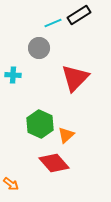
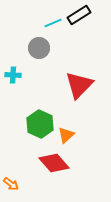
red triangle: moved 4 px right, 7 px down
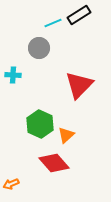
orange arrow: rotated 119 degrees clockwise
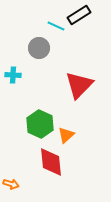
cyan line: moved 3 px right, 3 px down; rotated 48 degrees clockwise
red diamond: moved 3 px left, 1 px up; rotated 36 degrees clockwise
orange arrow: rotated 140 degrees counterclockwise
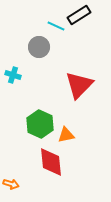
gray circle: moved 1 px up
cyan cross: rotated 14 degrees clockwise
orange triangle: rotated 30 degrees clockwise
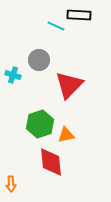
black rectangle: rotated 35 degrees clockwise
gray circle: moved 13 px down
red triangle: moved 10 px left
green hexagon: rotated 16 degrees clockwise
orange arrow: rotated 70 degrees clockwise
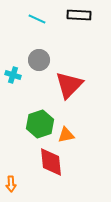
cyan line: moved 19 px left, 7 px up
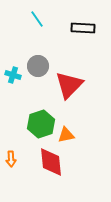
black rectangle: moved 4 px right, 13 px down
cyan line: rotated 30 degrees clockwise
gray circle: moved 1 px left, 6 px down
green hexagon: moved 1 px right
orange arrow: moved 25 px up
